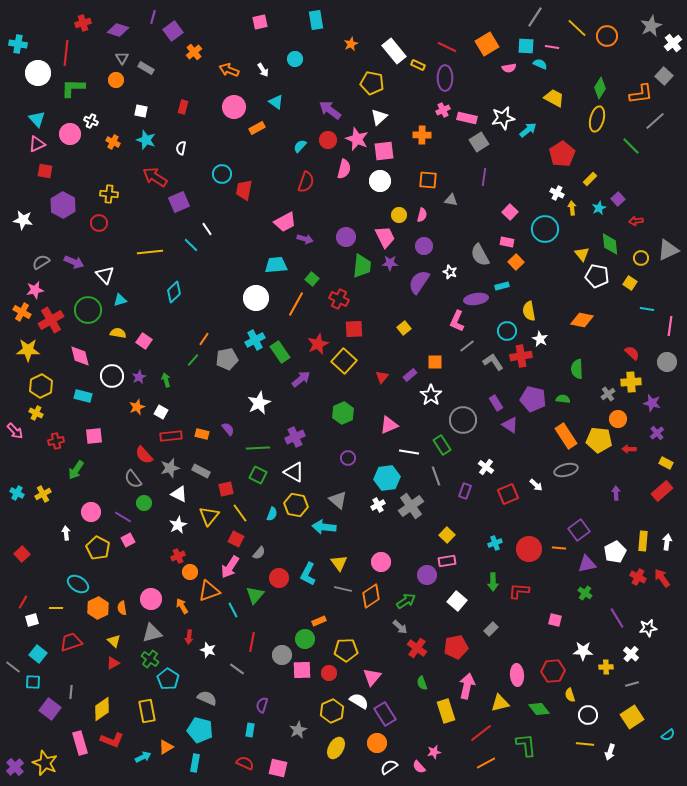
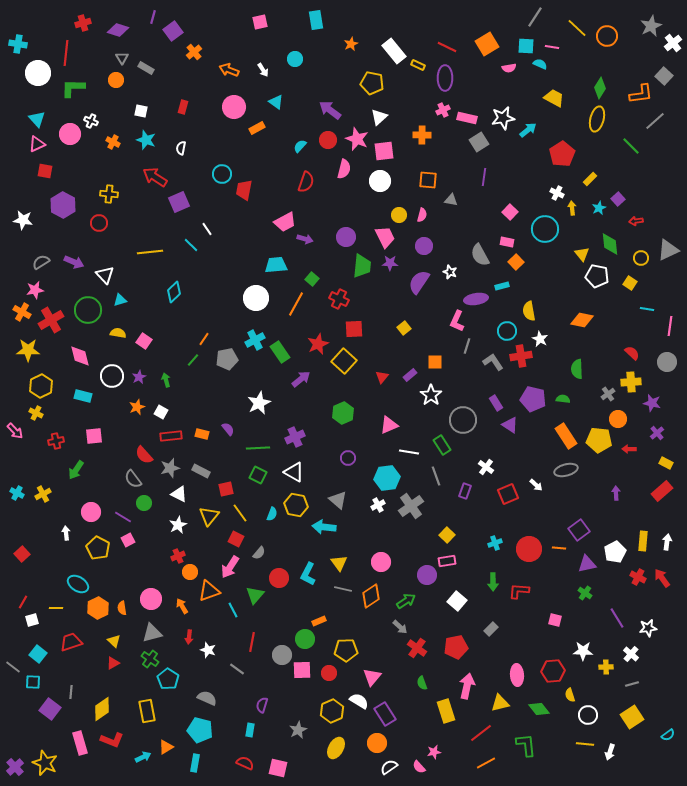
gray line at (467, 346): rotated 35 degrees counterclockwise
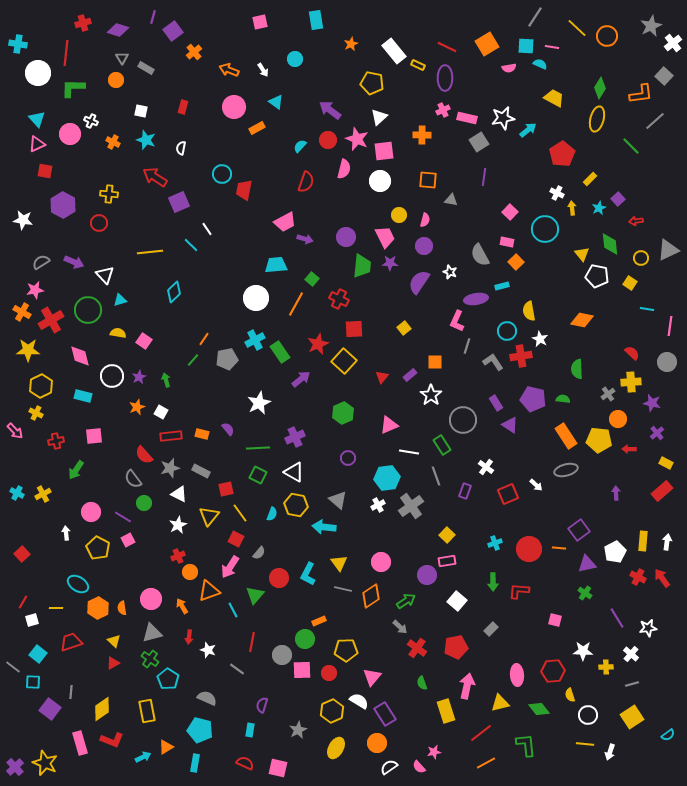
pink semicircle at (422, 215): moved 3 px right, 5 px down
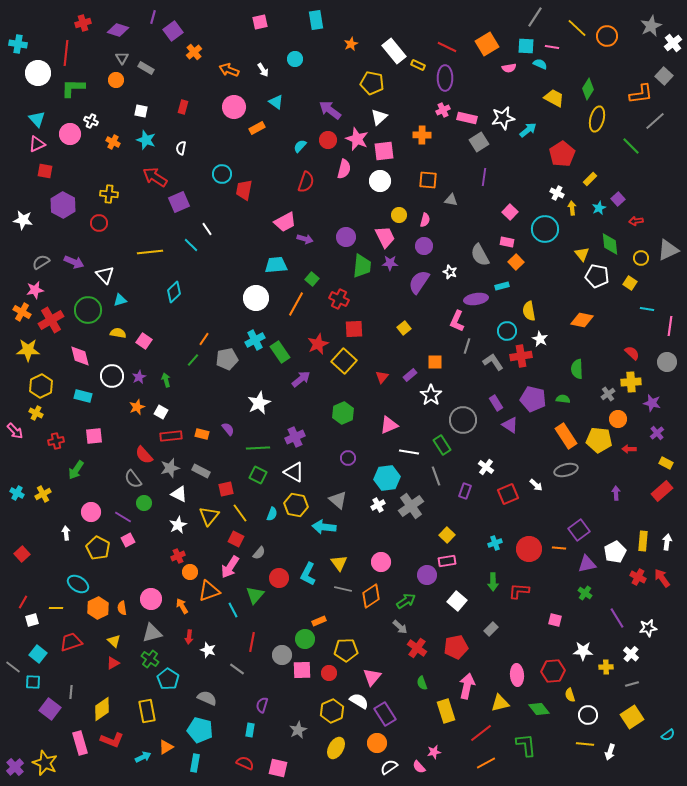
green diamond at (600, 88): moved 12 px left, 1 px down
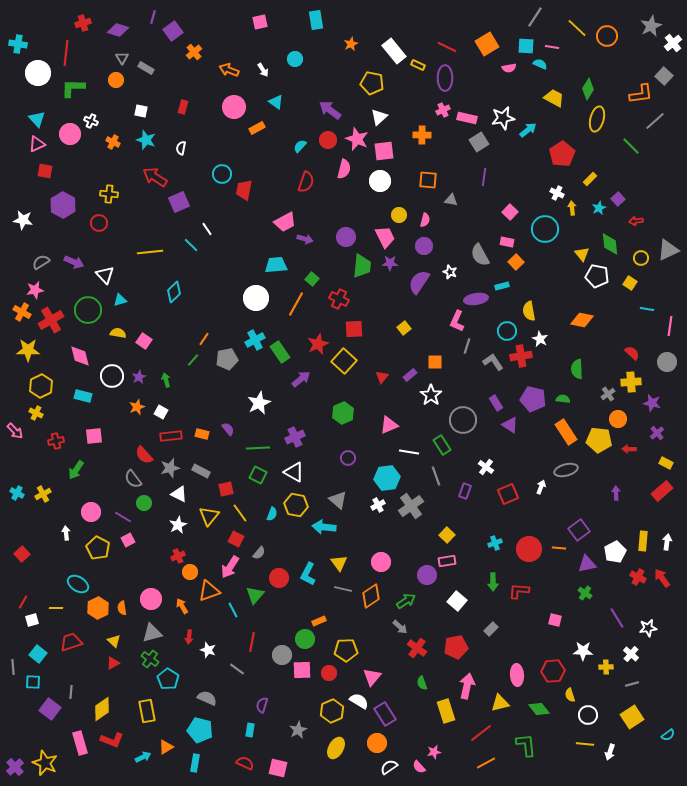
orange rectangle at (566, 436): moved 4 px up
white arrow at (536, 485): moved 5 px right, 2 px down; rotated 112 degrees counterclockwise
gray line at (13, 667): rotated 49 degrees clockwise
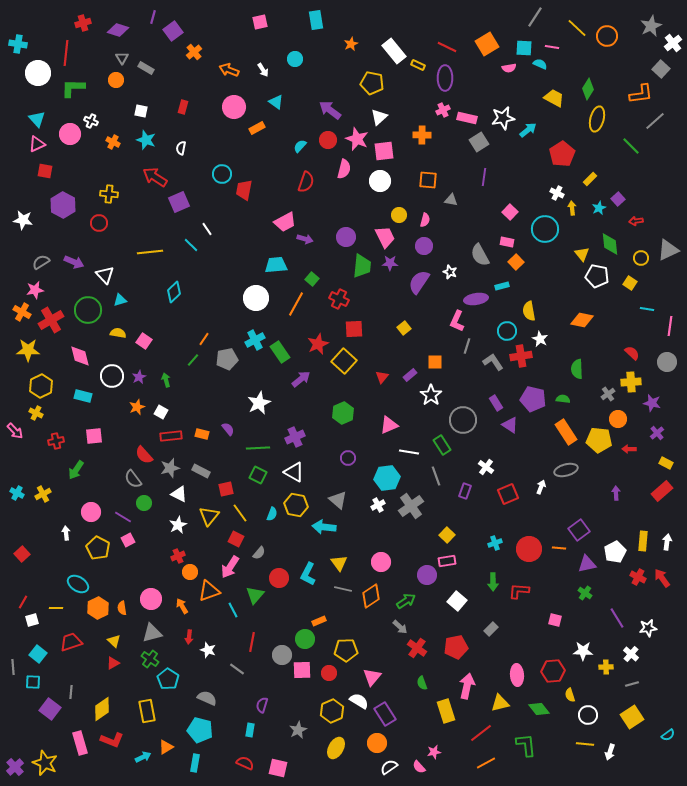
cyan square at (526, 46): moved 2 px left, 2 px down
gray square at (664, 76): moved 3 px left, 7 px up
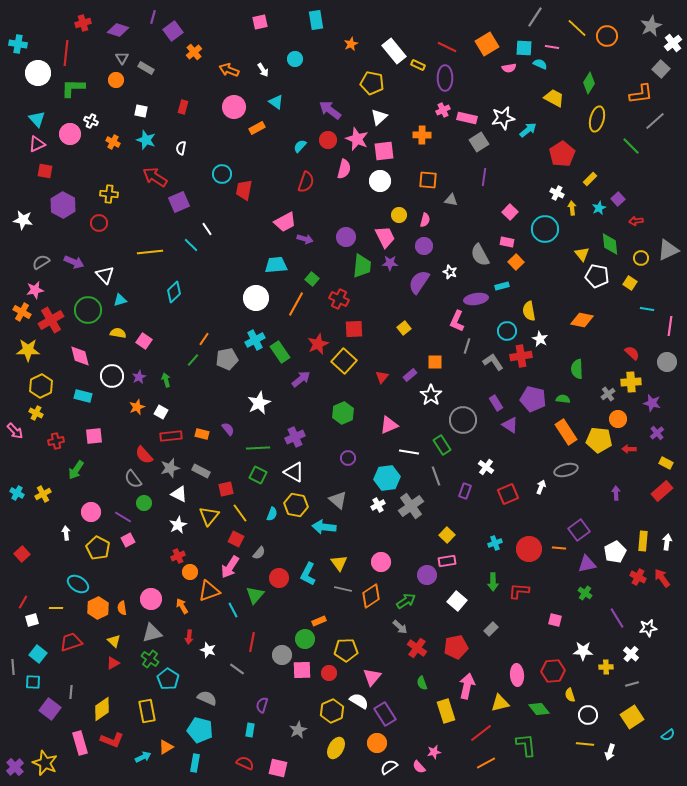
green diamond at (588, 89): moved 1 px right, 6 px up
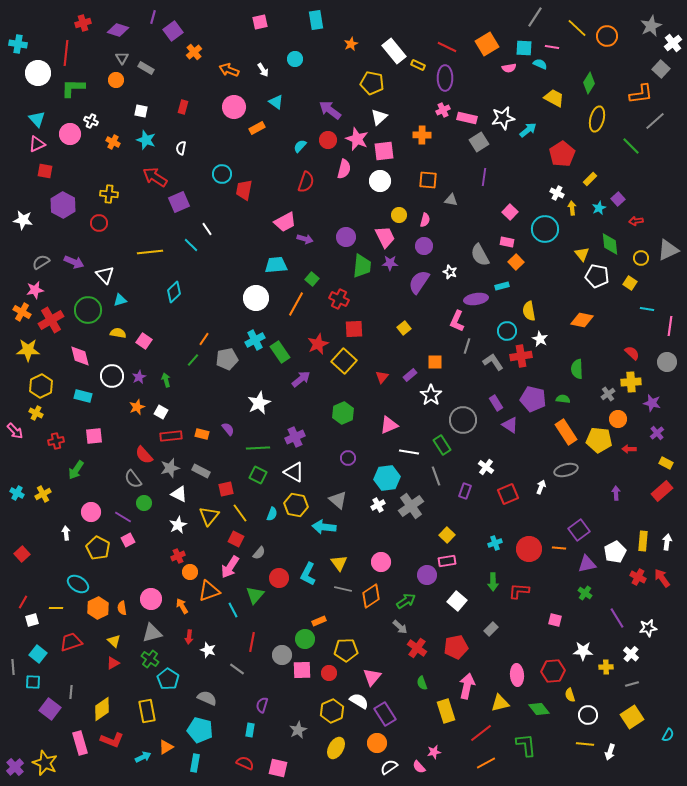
cyan semicircle at (668, 735): rotated 24 degrees counterclockwise
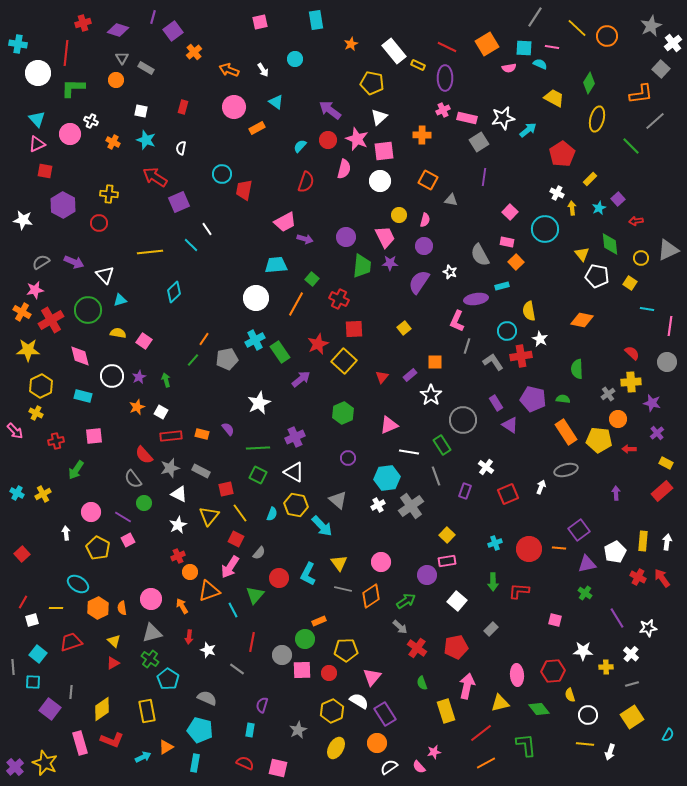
orange square at (428, 180): rotated 24 degrees clockwise
cyan arrow at (324, 527): moved 2 px left, 1 px up; rotated 140 degrees counterclockwise
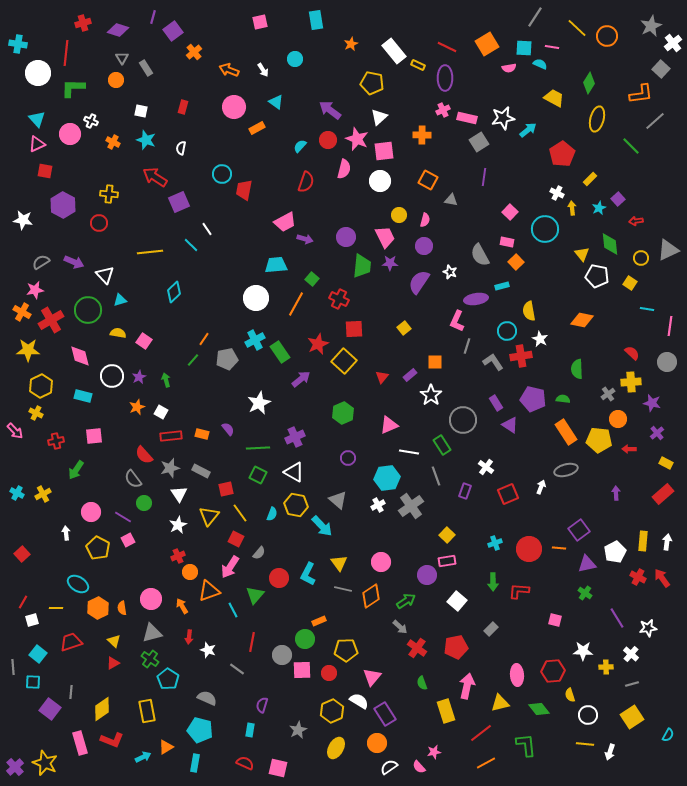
gray rectangle at (146, 68): rotated 28 degrees clockwise
red rectangle at (662, 491): moved 1 px right, 3 px down
white triangle at (179, 494): rotated 30 degrees clockwise
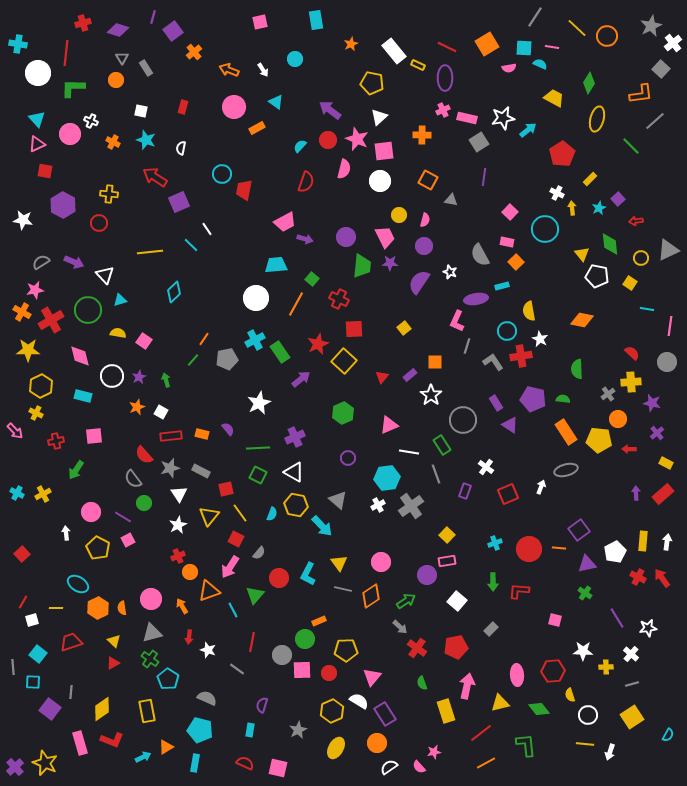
gray line at (436, 476): moved 2 px up
purple arrow at (616, 493): moved 20 px right
